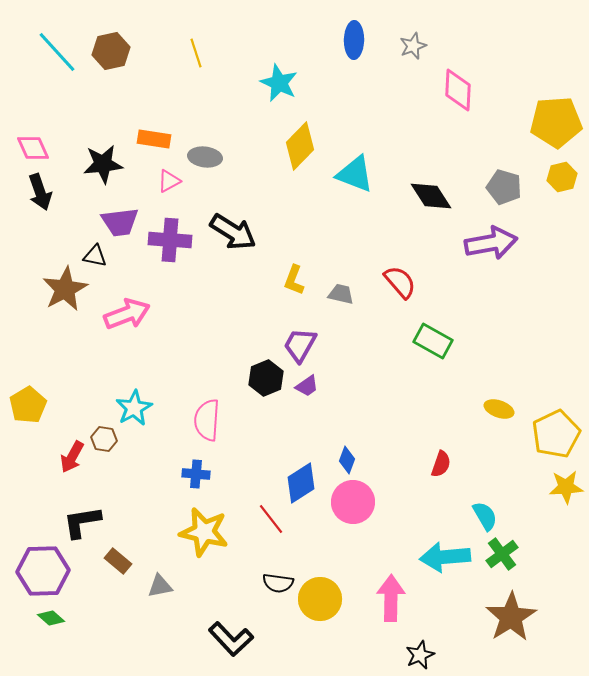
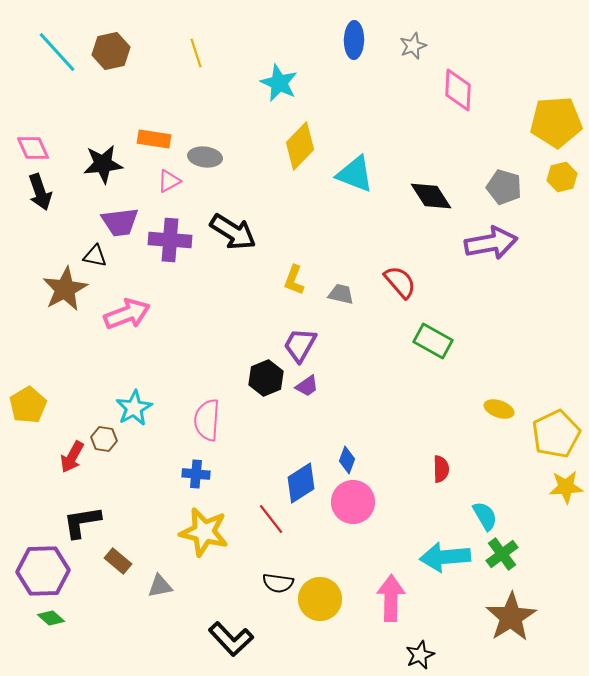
red semicircle at (441, 464): moved 5 px down; rotated 20 degrees counterclockwise
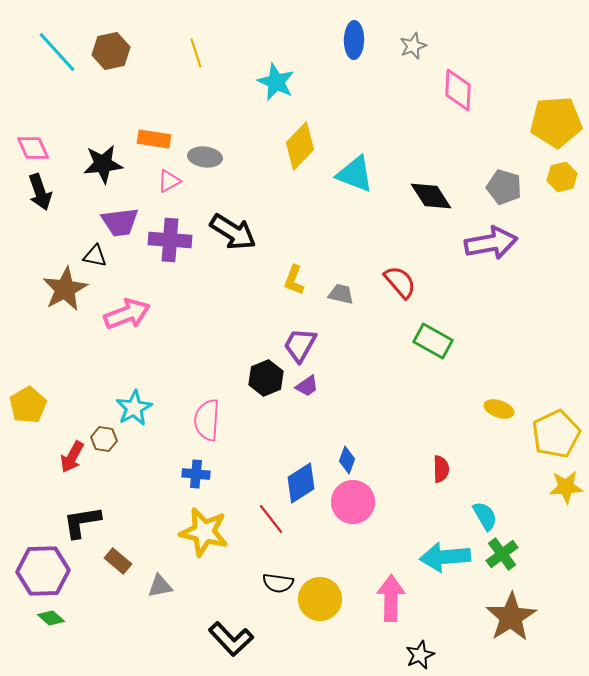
cyan star at (279, 83): moved 3 px left, 1 px up
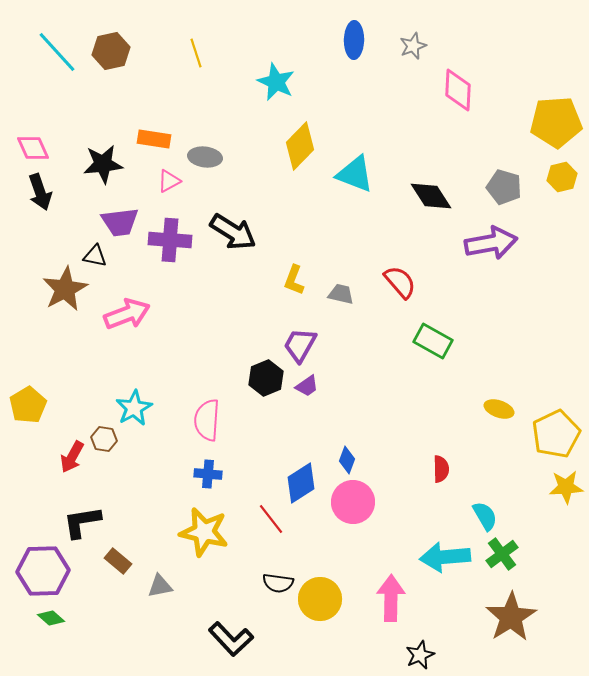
blue cross at (196, 474): moved 12 px right
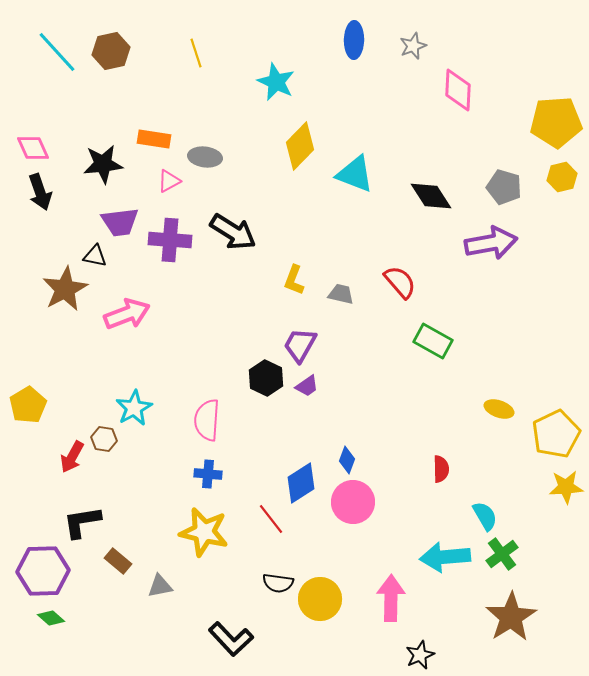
black hexagon at (266, 378): rotated 12 degrees counterclockwise
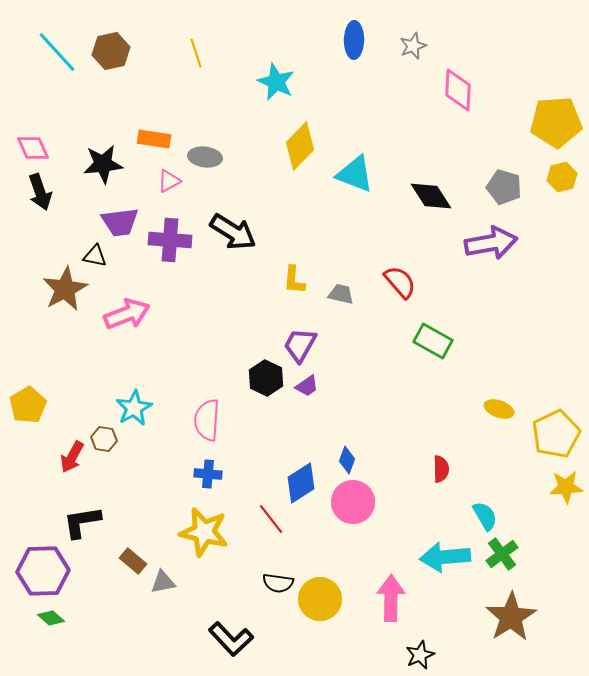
yellow L-shape at (294, 280): rotated 16 degrees counterclockwise
brown rectangle at (118, 561): moved 15 px right
gray triangle at (160, 586): moved 3 px right, 4 px up
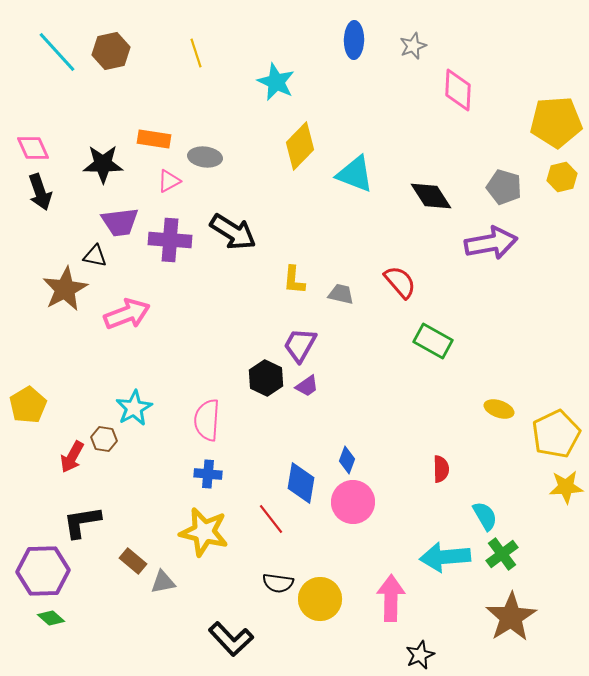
black star at (103, 164): rotated 6 degrees clockwise
blue diamond at (301, 483): rotated 48 degrees counterclockwise
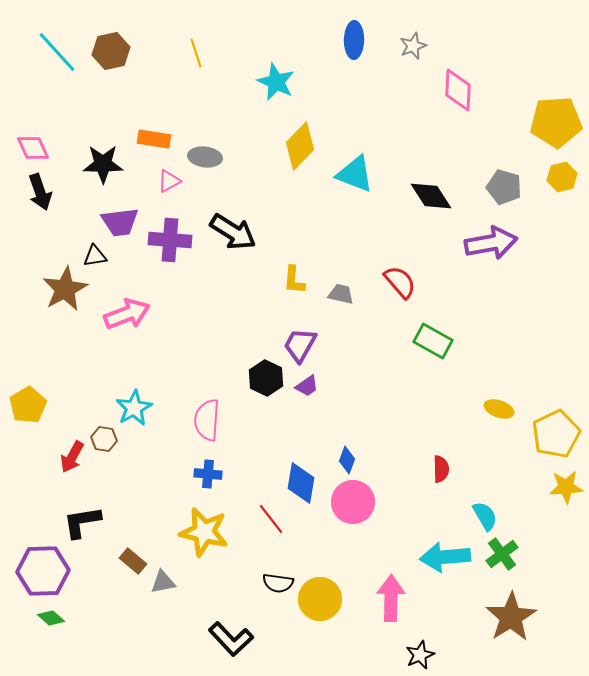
black triangle at (95, 256): rotated 20 degrees counterclockwise
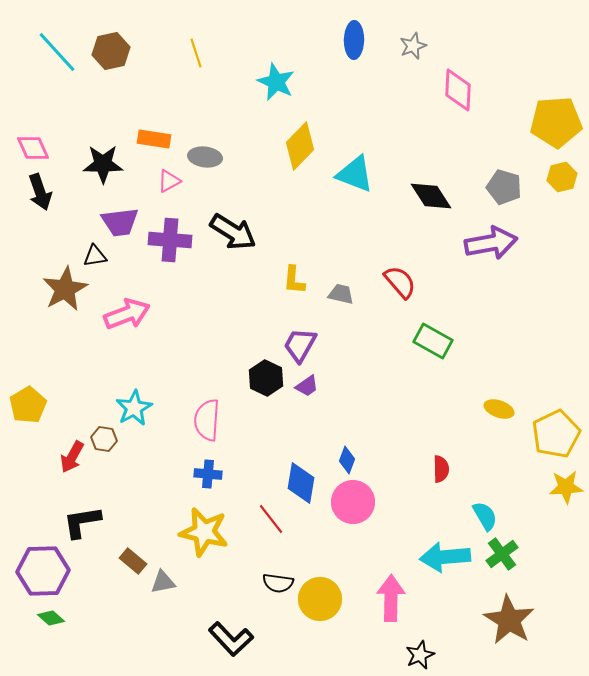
brown star at (511, 617): moved 2 px left, 3 px down; rotated 9 degrees counterclockwise
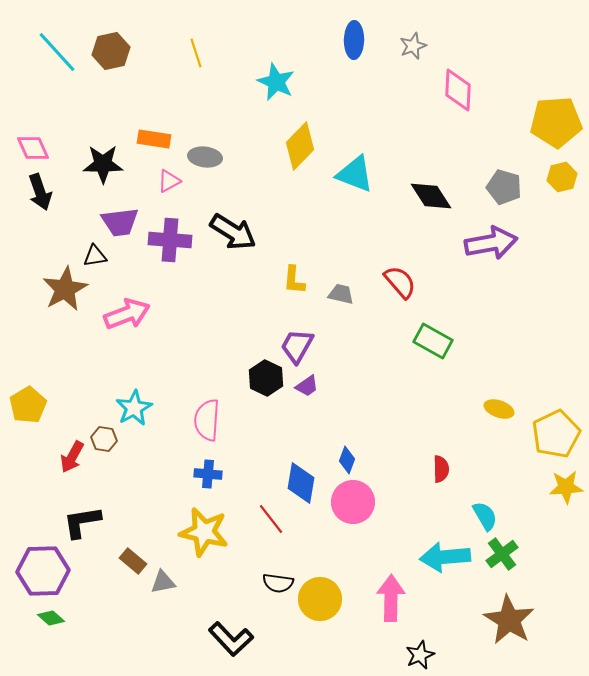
purple trapezoid at (300, 345): moved 3 px left, 1 px down
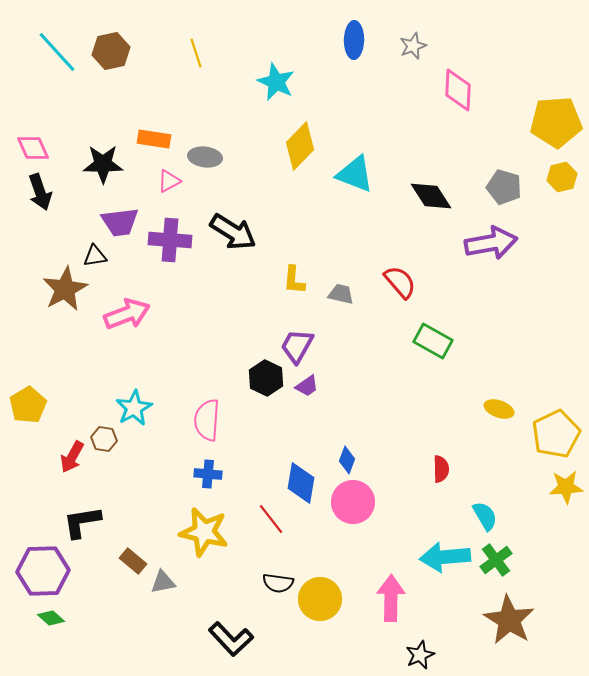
green cross at (502, 554): moved 6 px left, 6 px down
